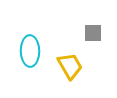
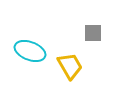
cyan ellipse: rotated 68 degrees counterclockwise
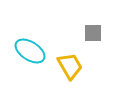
cyan ellipse: rotated 12 degrees clockwise
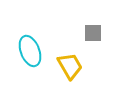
cyan ellipse: rotated 36 degrees clockwise
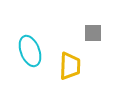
yellow trapezoid: rotated 32 degrees clockwise
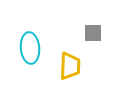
cyan ellipse: moved 3 px up; rotated 16 degrees clockwise
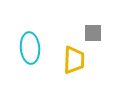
yellow trapezoid: moved 4 px right, 6 px up
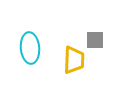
gray square: moved 2 px right, 7 px down
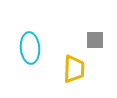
yellow trapezoid: moved 9 px down
